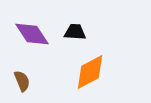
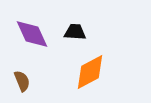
purple diamond: rotated 9 degrees clockwise
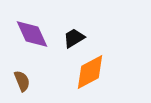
black trapezoid: moved 1 px left, 6 px down; rotated 35 degrees counterclockwise
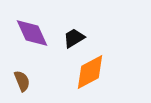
purple diamond: moved 1 px up
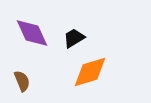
orange diamond: rotated 12 degrees clockwise
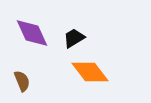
orange diamond: rotated 69 degrees clockwise
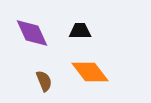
black trapezoid: moved 6 px right, 7 px up; rotated 30 degrees clockwise
brown semicircle: moved 22 px right
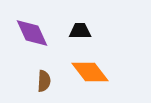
brown semicircle: rotated 25 degrees clockwise
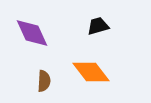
black trapezoid: moved 18 px right, 5 px up; rotated 15 degrees counterclockwise
orange diamond: moved 1 px right
